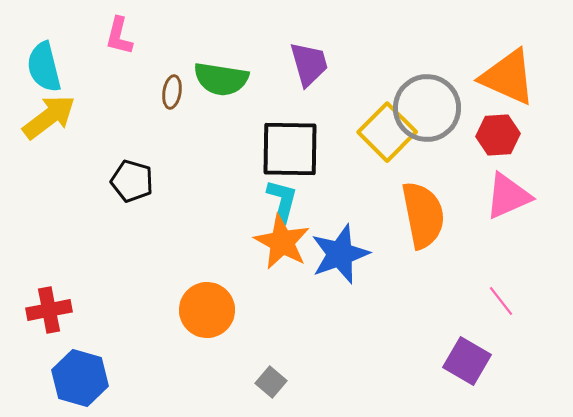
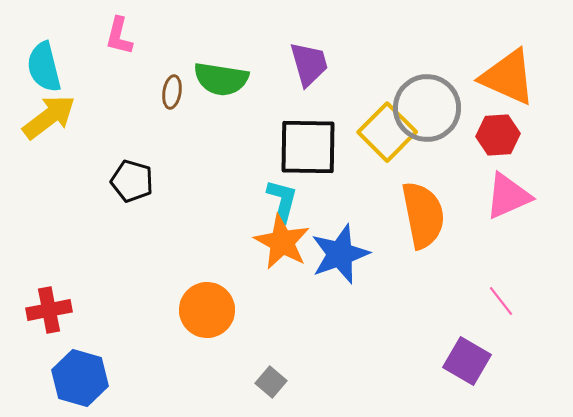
black square: moved 18 px right, 2 px up
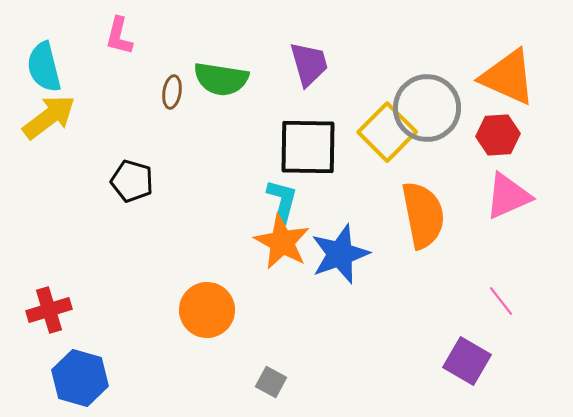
red cross: rotated 6 degrees counterclockwise
gray square: rotated 12 degrees counterclockwise
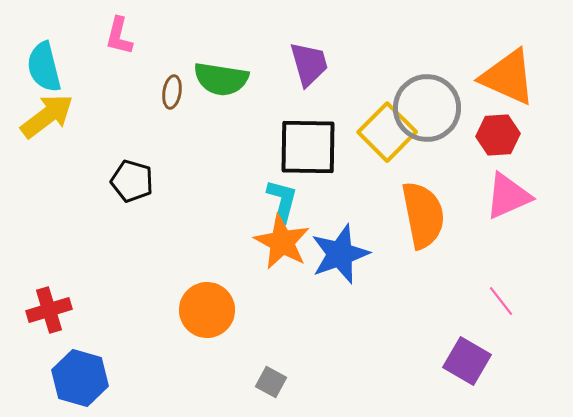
yellow arrow: moved 2 px left, 1 px up
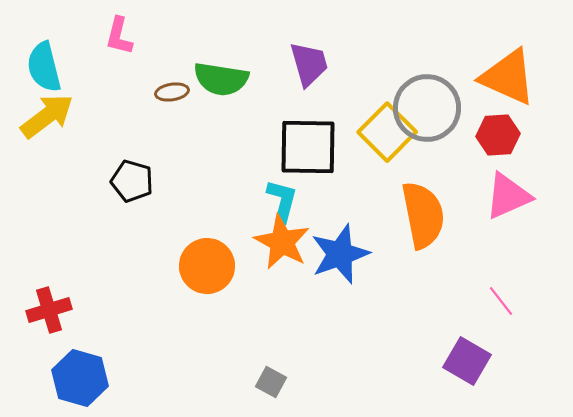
brown ellipse: rotated 72 degrees clockwise
orange circle: moved 44 px up
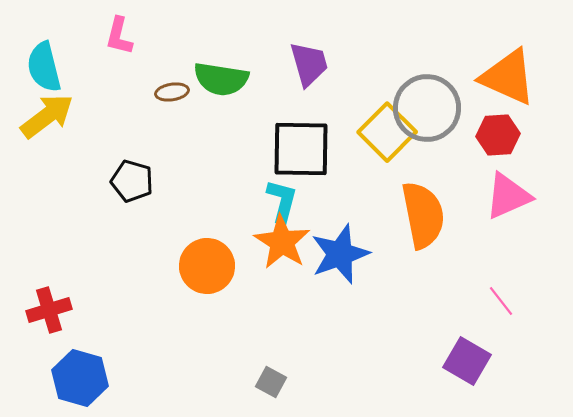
black square: moved 7 px left, 2 px down
orange star: rotated 4 degrees clockwise
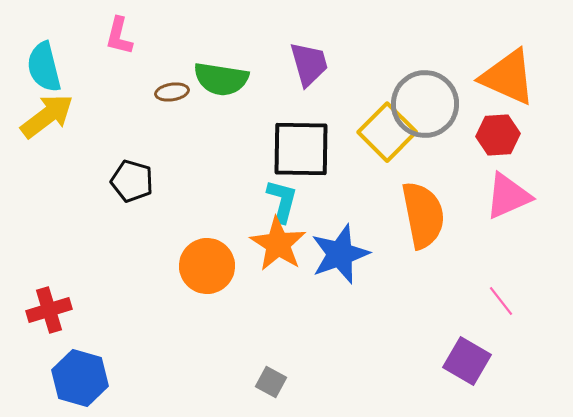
gray circle: moved 2 px left, 4 px up
orange star: moved 4 px left, 2 px down
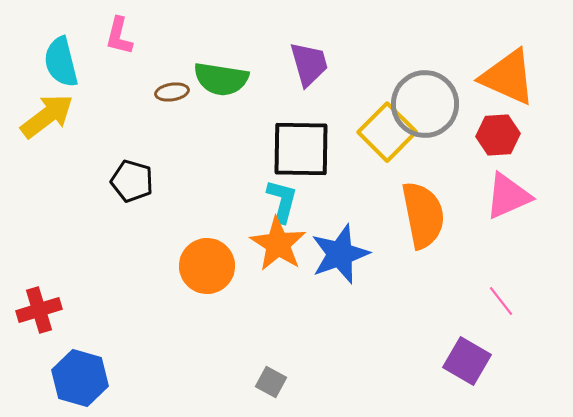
cyan semicircle: moved 17 px right, 5 px up
red cross: moved 10 px left
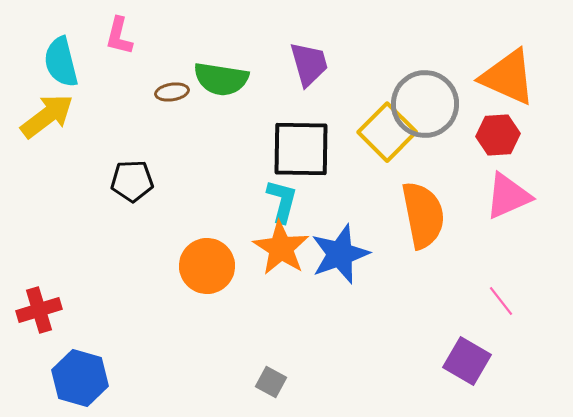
black pentagon: rotated 18 degrees counterclockwise
orange star: moved 3 px right, 4 px down
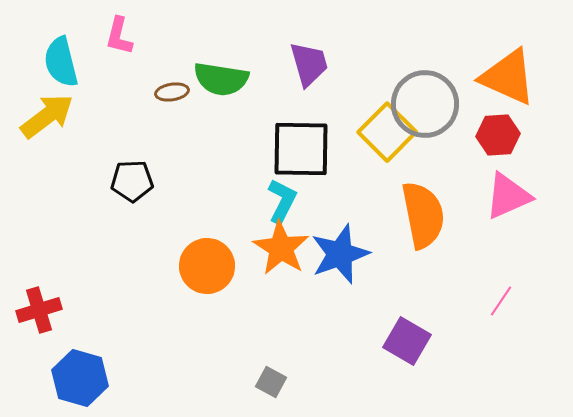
cyan L-shape: rotated 12 degrees clockwise
pink line: rotated 72 degrees clockwise
purple square: moved 60 px left, 20 px up
